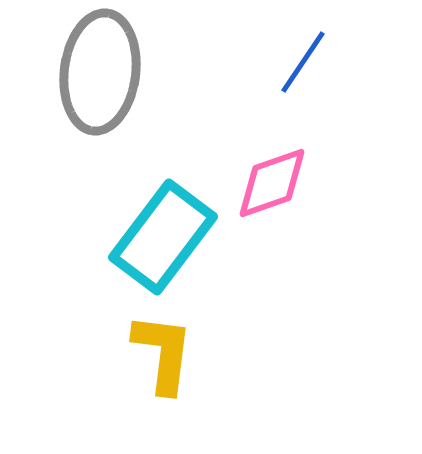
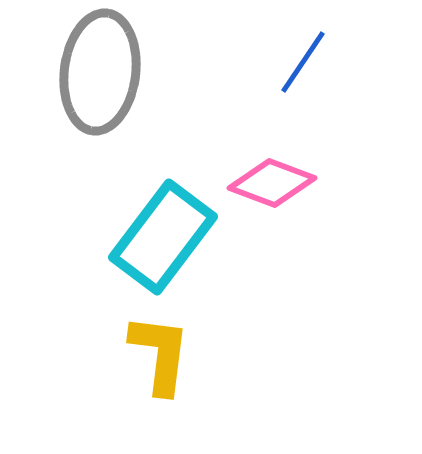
pink diamond: rotated 40 degrees clockwise
yellow L-shape: moved 3 px left, 1 px down
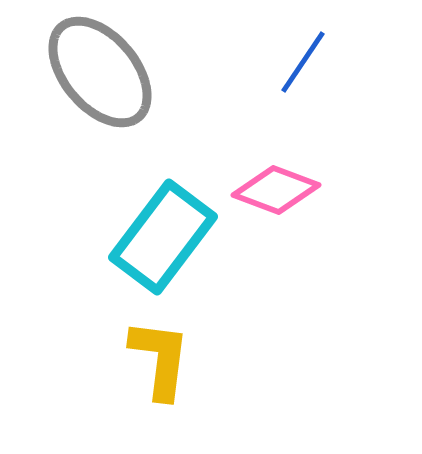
gray ellipse: rotated 47 degrees counterclockwise
pink diamond: moved 4 px right, 7 px down
yellow L-shape: moved 5 px down
